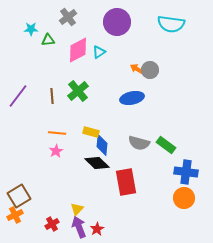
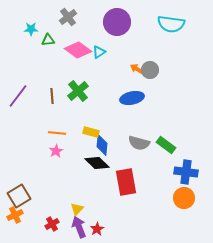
pink diamond: rotated 64 degrees clockwise
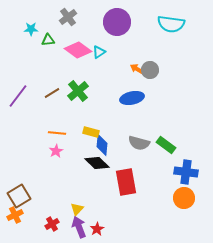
brown line: moved 3 px up; rotated 63 degrees clockwise
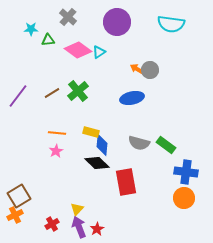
gray cross: rotated 12 degrees counterclockwise
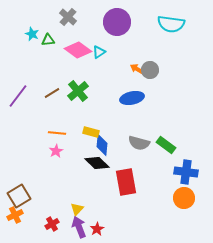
cyan star: moved 1 px right, 5 px down; rotated 24 degrees clockwise
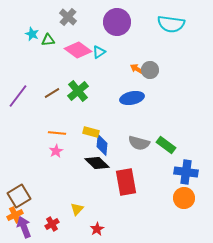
purple arrow: moved 55 px left
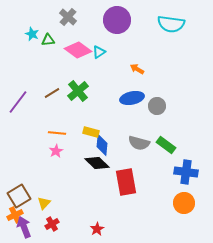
purple circle: moved 2 px up
gray circle: moved 7 px right, 36 px down
purple line: moved 6 px down
orange circle: moved 5 px down
yellow triangle: moved 33 px left, 6 px up
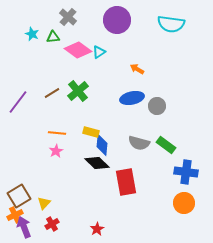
green triangle: moved 5 px right, 3 px up
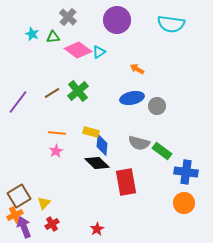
green rectangle: moved 4 px left, 6 px down
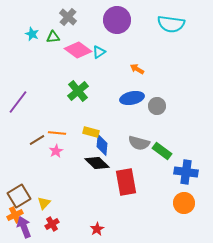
brown line: moved 15 px left, 47 px down
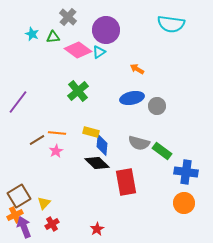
purple circle: moved 11 px left, 10 px down
